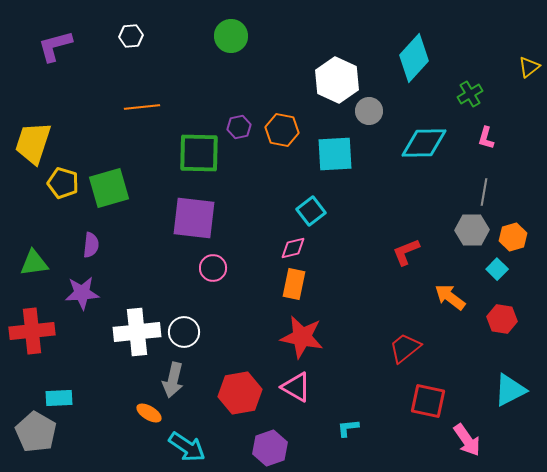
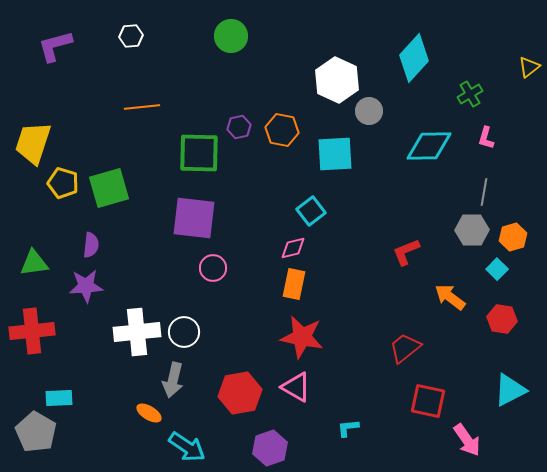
cyan diamond at (424, 143): moved 5 px right, 3 px down
purple star at (82, 293): moved 4 px right, 7 px up
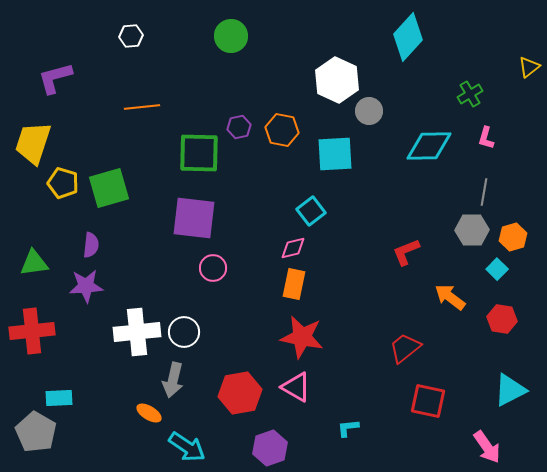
purple L-shape at (55, 46): moved 32 px down
cyan diamond at (414, 58): moved 6 px left, 21 px up
pink arrow at (467, 440): moved 20 px right, 7 px down
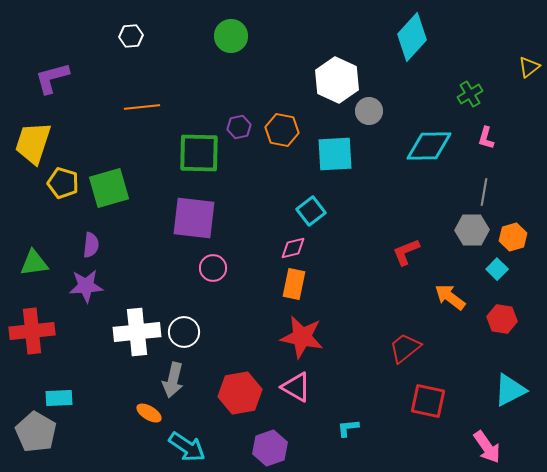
cyan diamond at (408, 37): moved 4 px right
purple L-shape at (55, 78): moved 3 px left
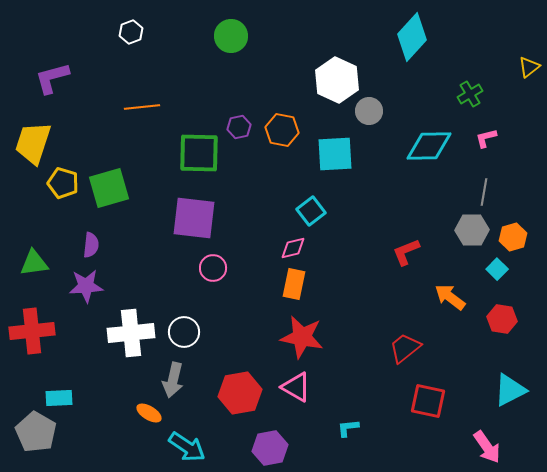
white hexagon at (131, 36): moved 4 px up; rotated 15 degrees counterclockwise
pink L-shape at (486, 138): rotated 60 degrees clockwise
white cross at (137, 332): moved 6 px left, 1 px down
purple hexagon at (270, 448): rotated 8 degrees clockwise
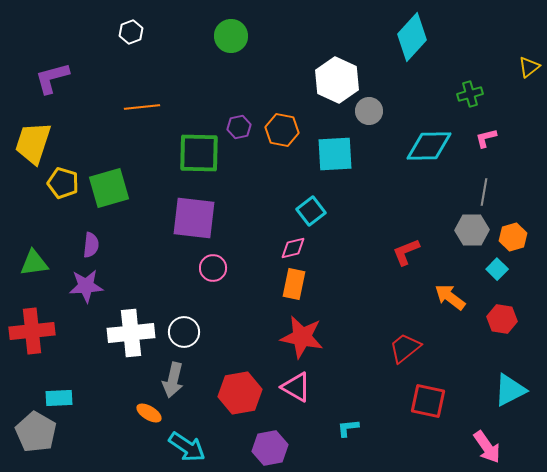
green cross at (470, 94): rotated 15 degrees clockwise
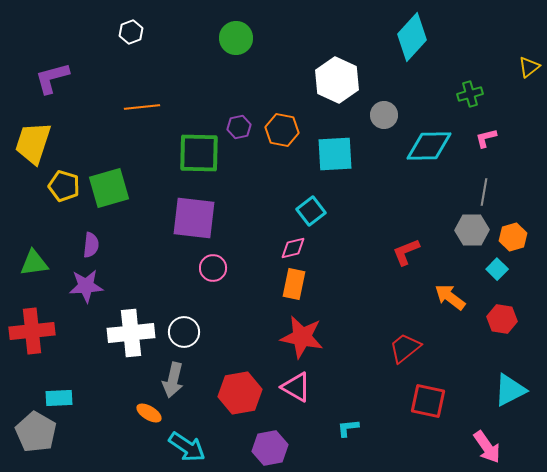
green circle at (231, 36): moved 5 px right, 2 px down
gray circle at (369, 111): moved 15 px right, 4 px down
yellow pentagon at (63, 183): moved 1 px right, 3 px down
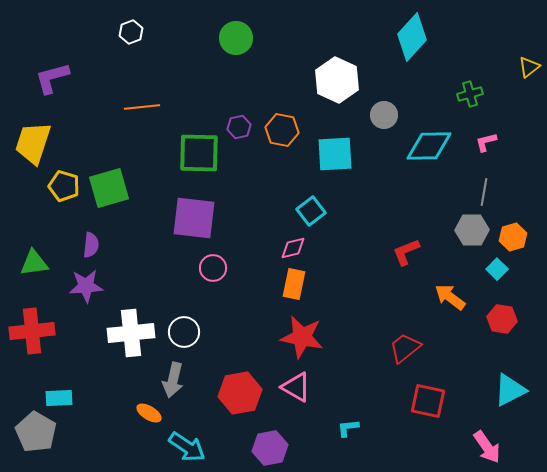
pink L-shape at (486, 138): moved 4 px down
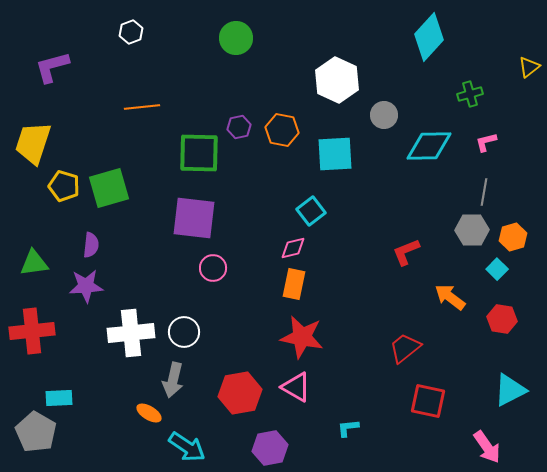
cyan diamond at (412, 37): moved 17 px right
purple L-shape at (52, 78): moved 11 px up
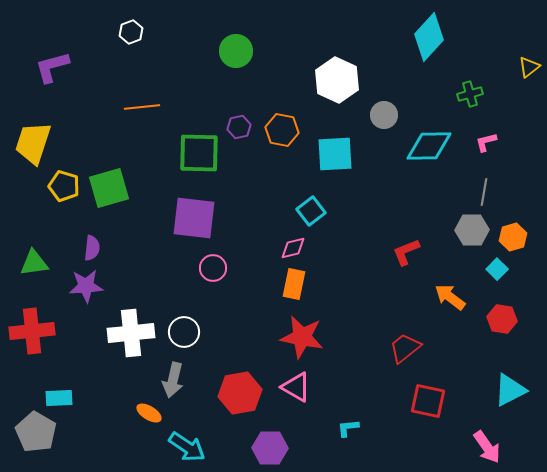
green circle at (236, 38): moved 13 px down
purple semicircle at (91, 245): moved 1 px right, 3 px down
purple hexagon at (270, 448): rotated 12 degrees clockwise
